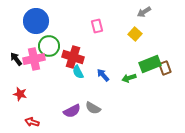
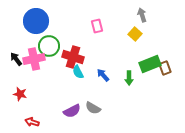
gray arrow: moved 2 px left, 3 px down; rotated 104 degrees clockwise
green arrow: rotated 72 degrees counterclockwise
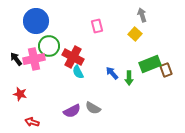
red cross: rotated 10 degrees clockwise
brown rectangle: moved 1 px right, 2 px down
blue arrow: moved 9 px right, 2 px up
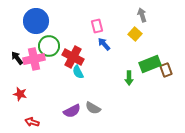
black arrow: moved 1 px right, 1 px up
blue arrow: moved 8 px left, 29 px up
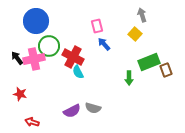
green rectangle: moved 1 px left, 2 px up
gray semicircle: rotated 14 degrees counterclockwise
